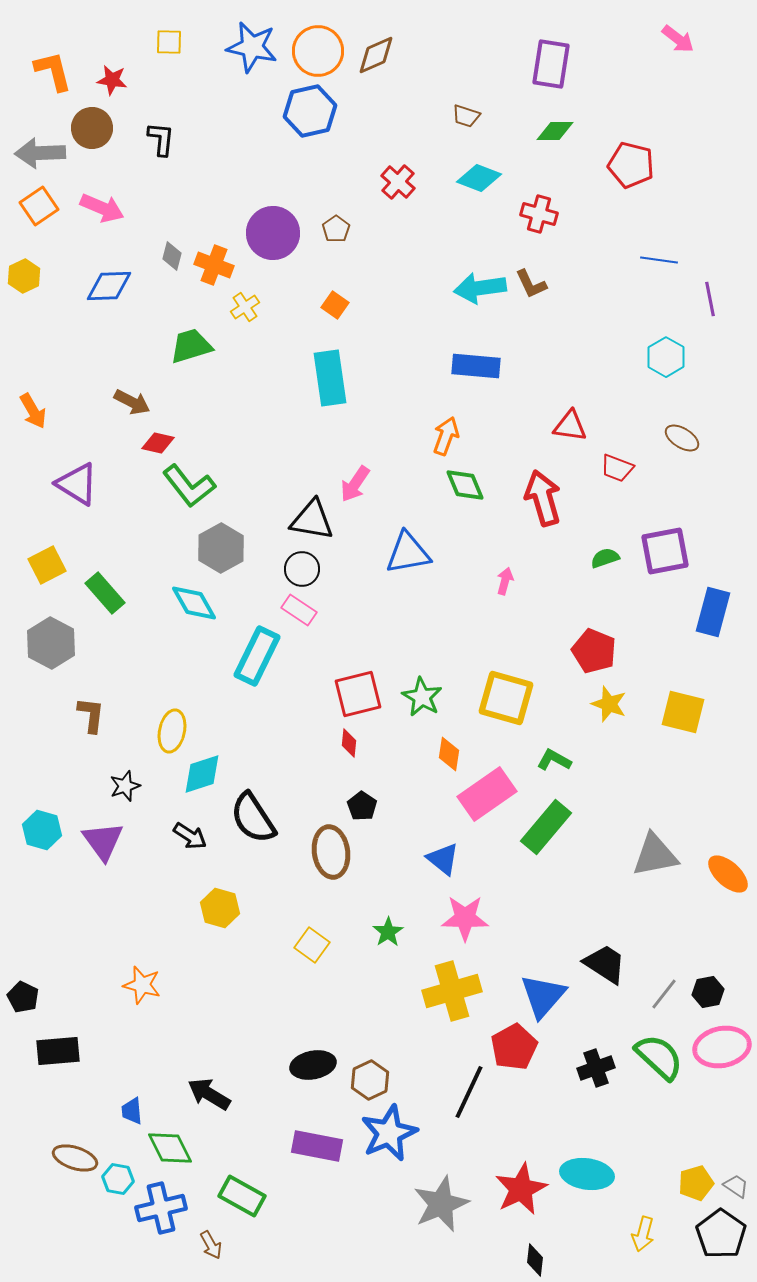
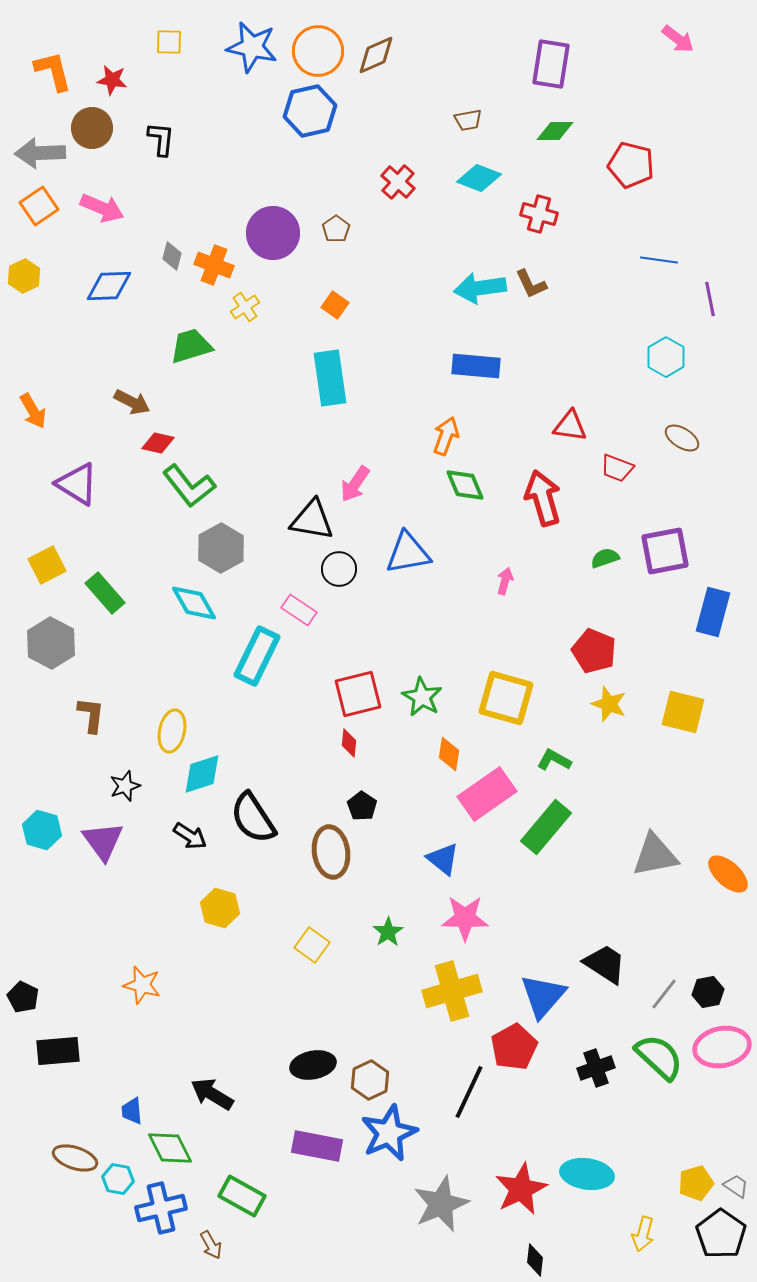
brown trapezoid at (466, 116): moved 2 px right, 4 px down; rotated 28 degrees counterclockwise
black circle at (302, 569): moved 37 px right
black arrow at (209, 1094): moved 3 px right
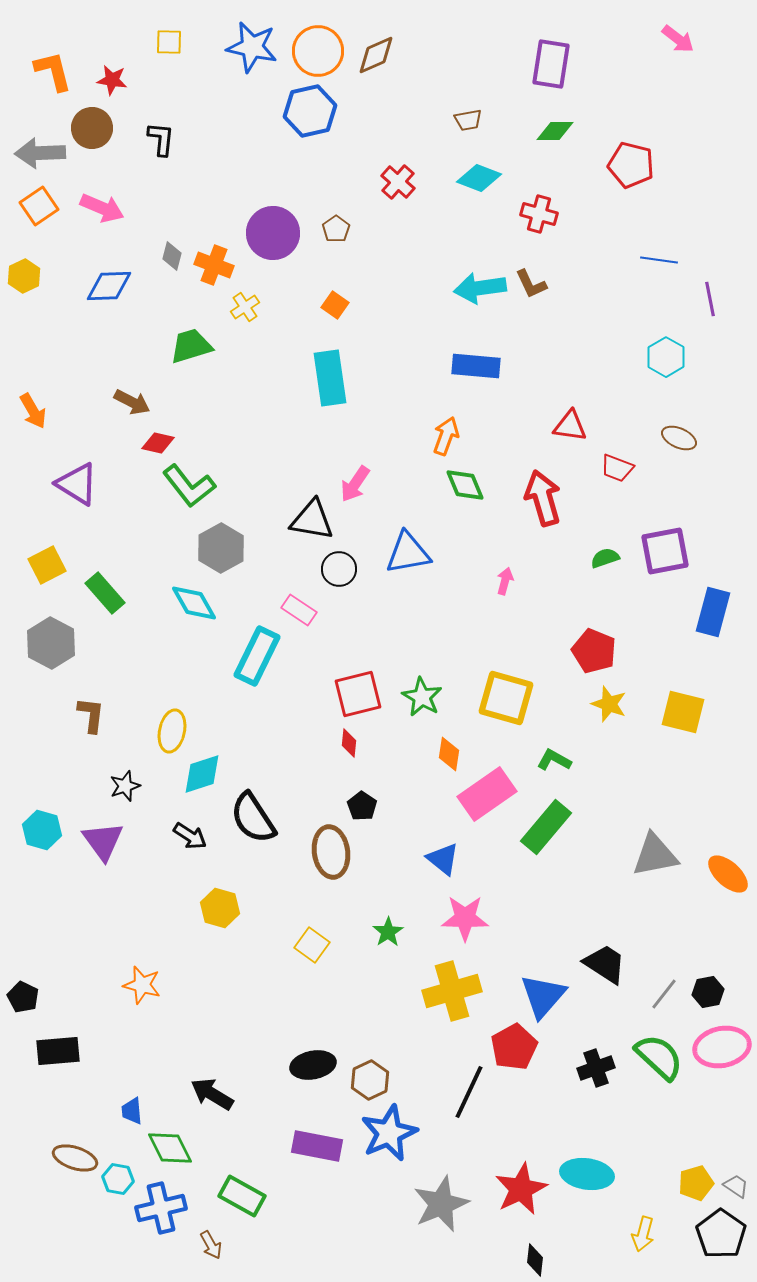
brown ellipse at (682, 438): moved 3 px left; rotated 8 degrees counterclockwise
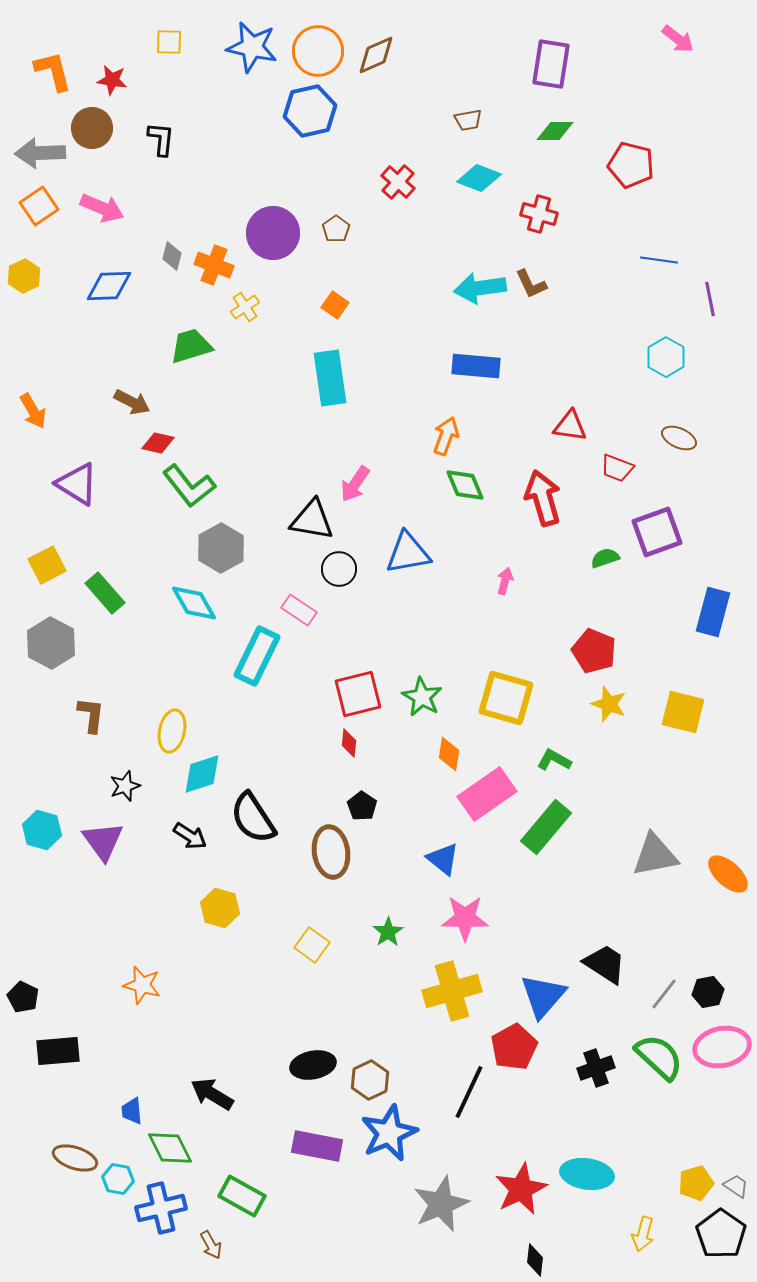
purple square at (665, 551): moved 8 px left, 19 px up; rotated 9 degrees counterclockwise
